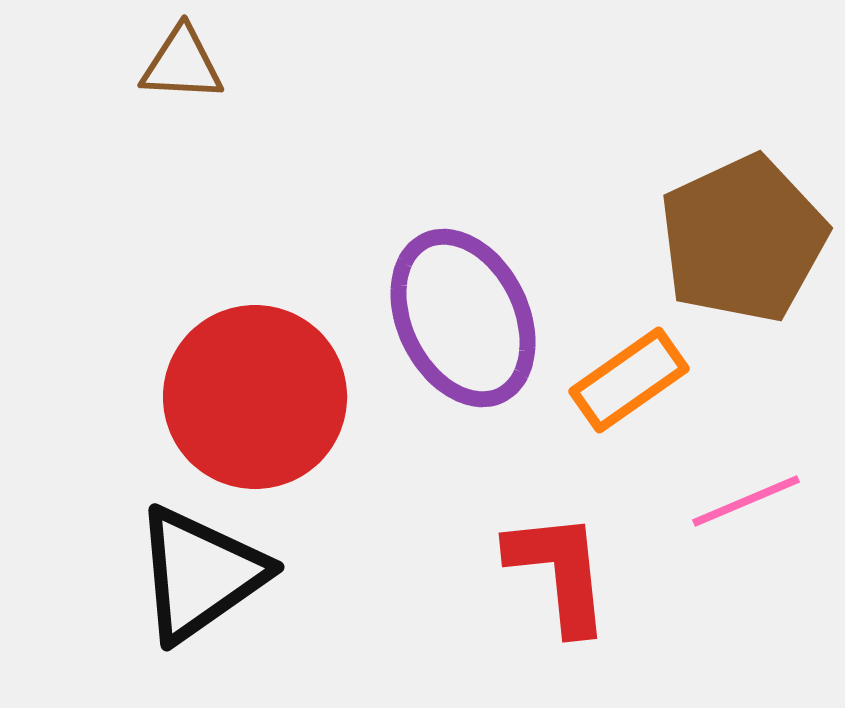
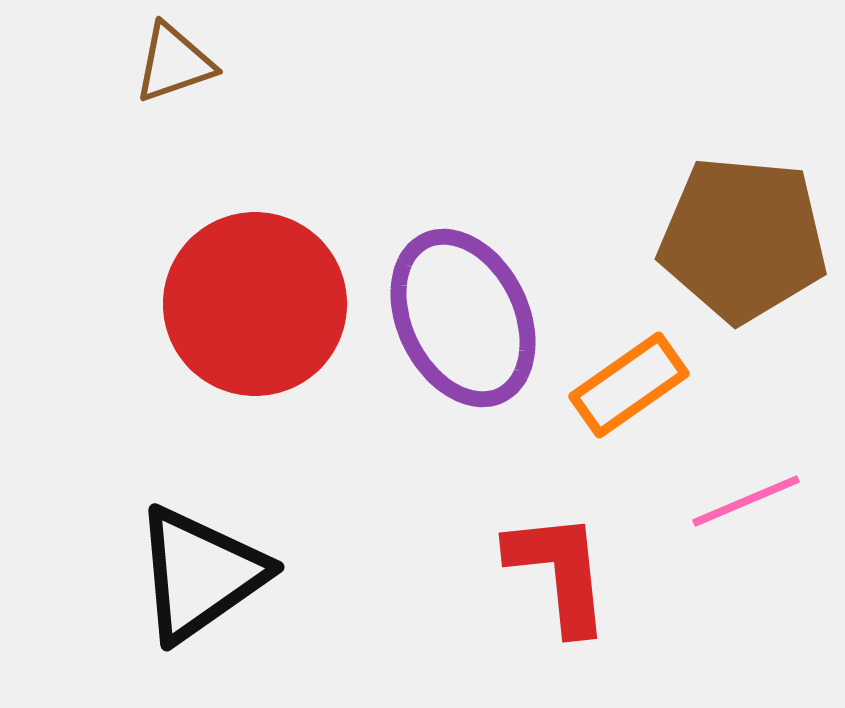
brown triangle: moved 8 px left, 1 px up; rotated 22 degrees counterclockwise
brown pentagon: rotated 30 degrees clockwise
orange rectangle: moved 5 px down
red circle: moved 93 px up
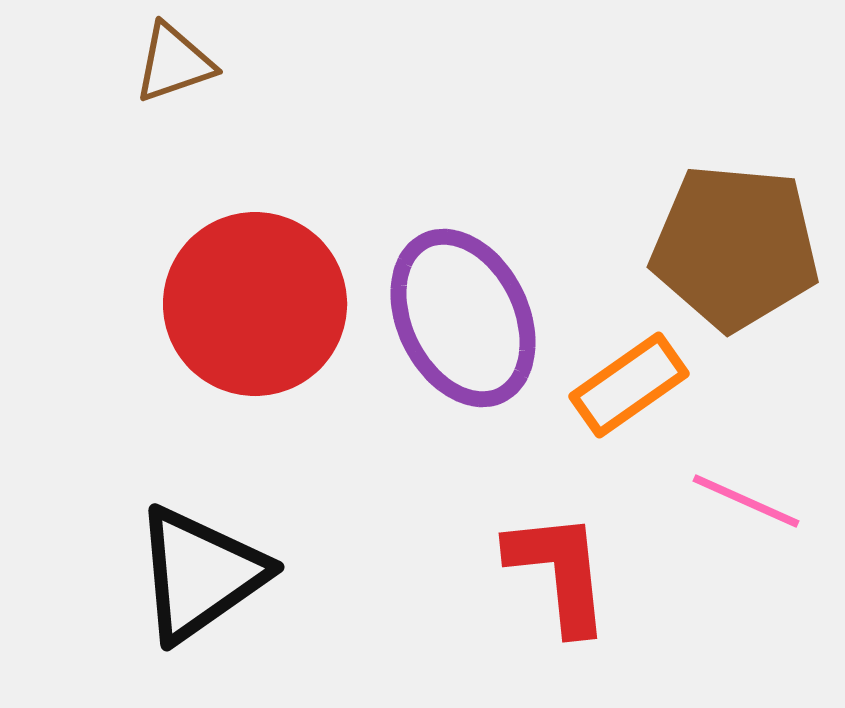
brown pentagon: moved 8 px left, 8 px down
pink line: rotated 47 degrees clockwise
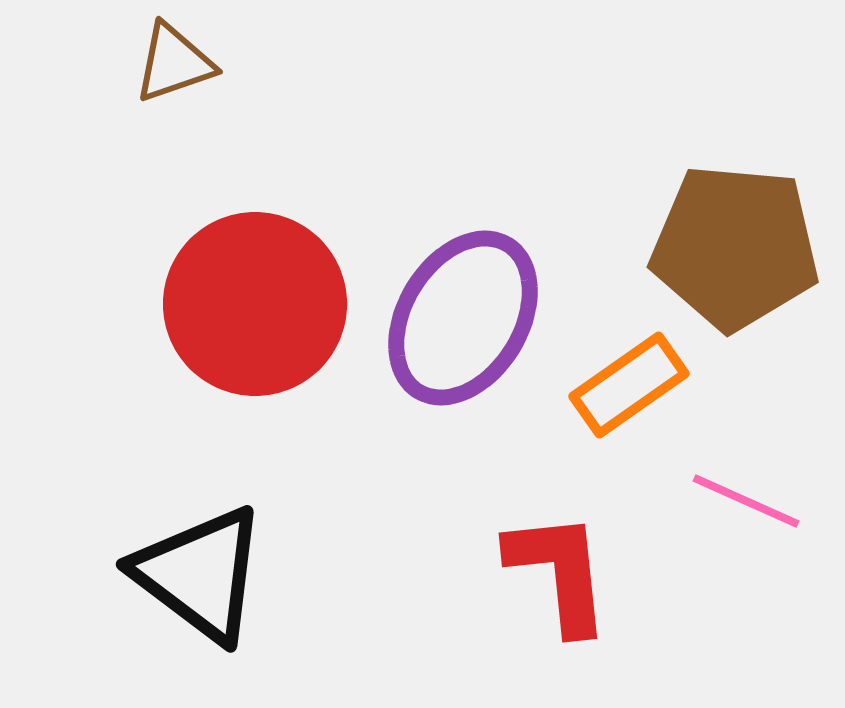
purple ellipse: rotated 57 degrees clockwise
black triangle: rotated 48 degrees counterclockwise
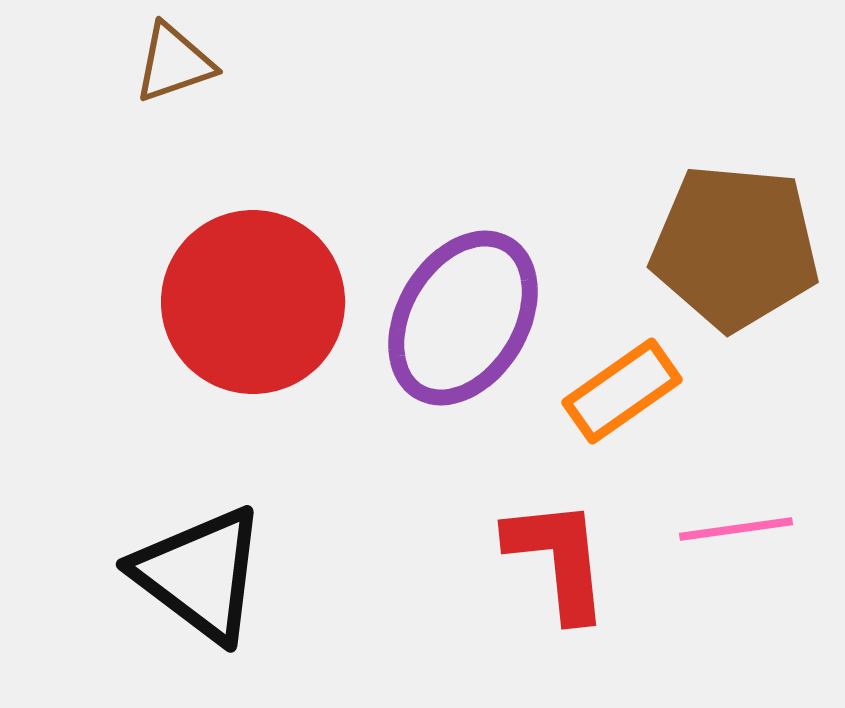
red circle: moved 2 px left, 2 px up
orange rectangle: moved 7 px left, 6 px down
pink line: moved 10 px left, 28 px down; rotated 32 degrees counterclockwise
red L-shape: moved 1 px left, 13 px up
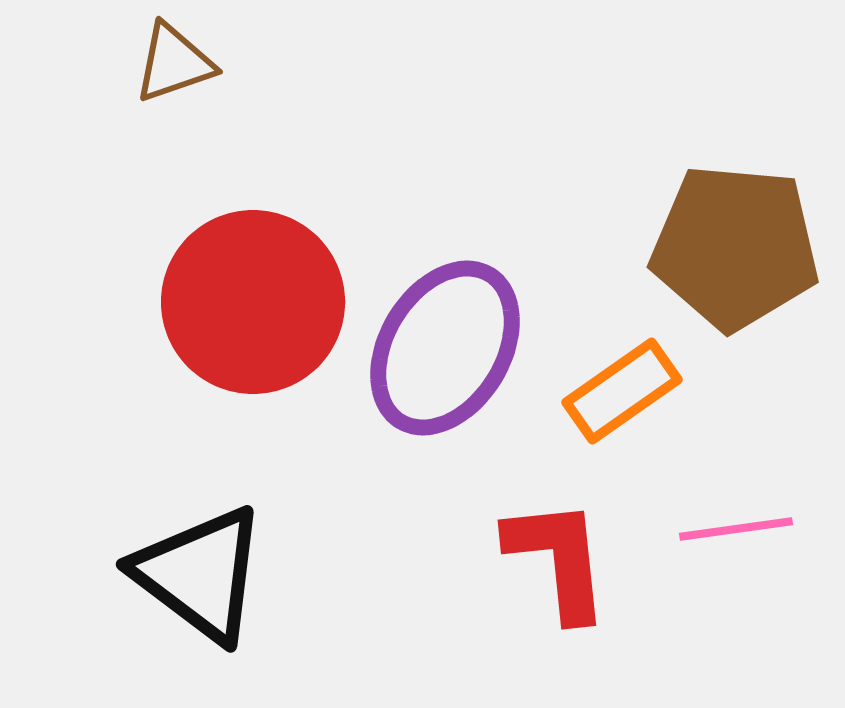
purple ellipse: moved 18 px left, 30 px down
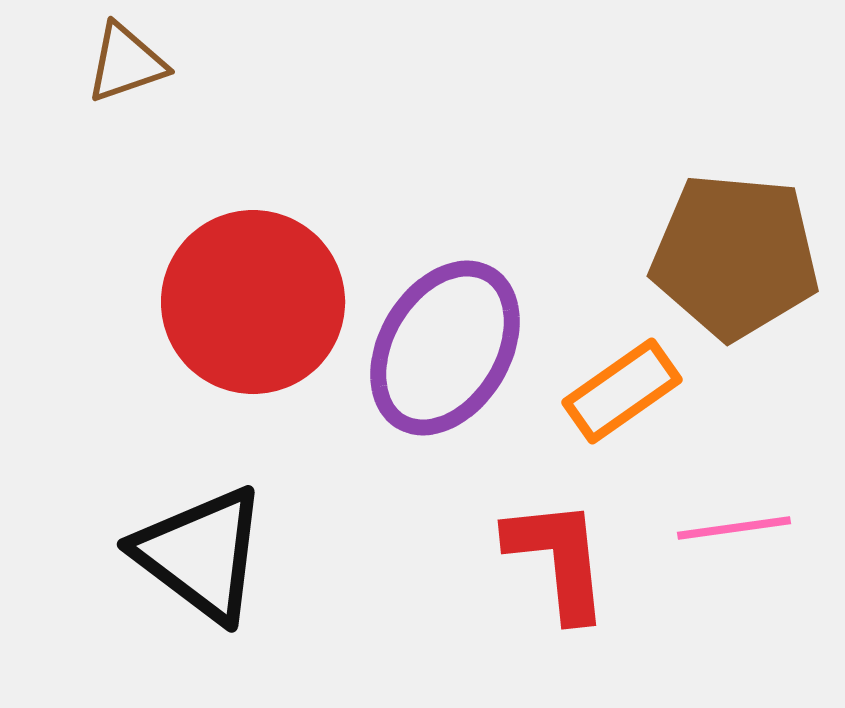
brown triangle: moved 48 px left
brown pentagon: moved 9 px down
pink line: moved 2 px left, 1 px up
black triangle: moved 1 px right, 20 px up
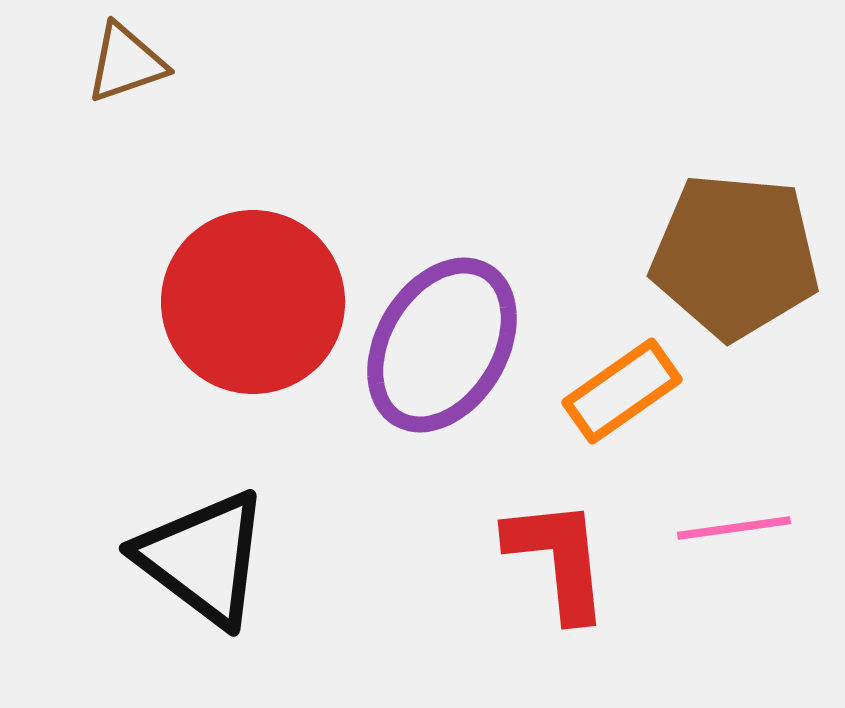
purple ellipse: moved 3 px left, 3 px up
black triangle: moved 2 px right, 4 px down
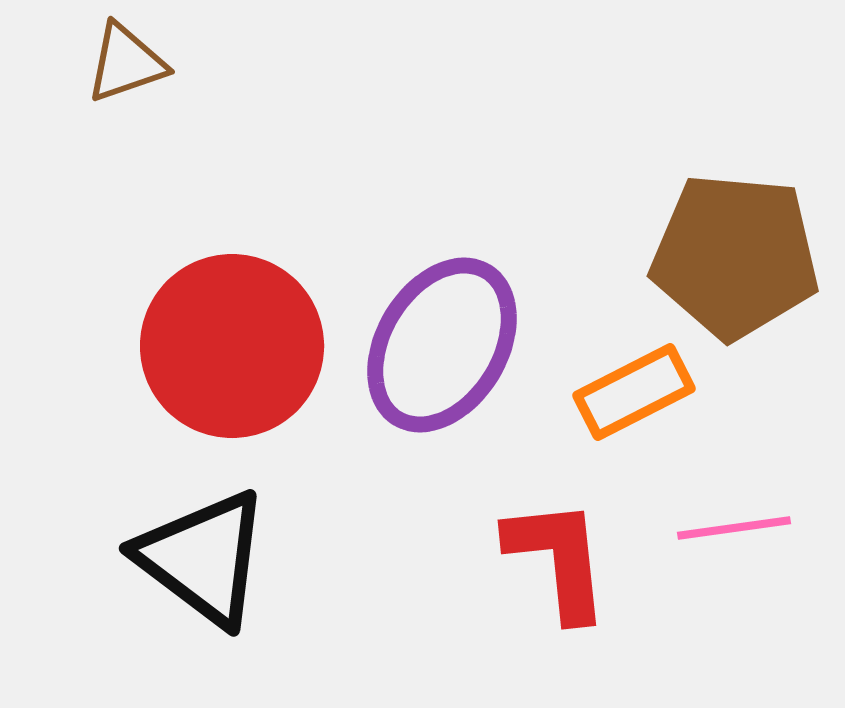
red circle: moved 21 px left, 44 px down
orange rectangle: moved 12 px right, 1 px down; rotated 8 degrees clockwise
